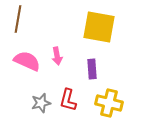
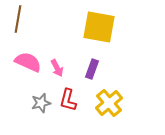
pink arrow: moved 12 px down; rotated 18 degrees counterclockwise
pink semicircle: moved 1 px right, 1 px down
purple rectangle: rotated 24 degrees clockwise
yellow cross: rotated 36 degrees clockwise
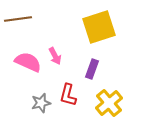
brown line: rotated 72 degrees clockwise
yellow square: rotated 28 degrees counterclockwise
pink arrow: moved 2 px left, 12 px up
red L-shape: moved 5 px up
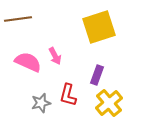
purple rectangle: moved 5 px right, 6 px down
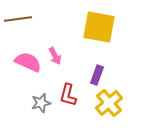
yellow square: rotated 28 degrees clockwise
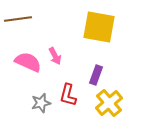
purple rectangle: moved 1 px left
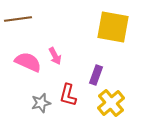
yellow square: moved 14 px right
yellow cross: moved 2 px right
